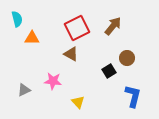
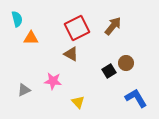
orange triangle: moved 1 px left
brown circle: moved 1 px left, 5 px down
blue L-shape: moved 3 px right, 2 px down; rotated 45 degrees counterclockwise
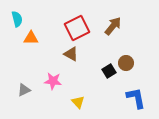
blue L-shape: rotated 20 degrees clockwise
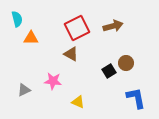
brown arrow: rotated 36 degrees clockwise
yellow triangle: rotated 24 degrees counterclockwise
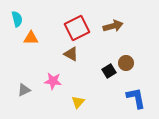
yellow triangle: rotated 48 degrees clockwise
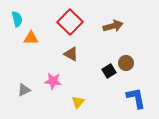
red square: moved 7 px left, 6 px up; rotated 20 degrees counterclockwise
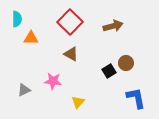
cyan semicircle: rotated 14 degrees clockwise
